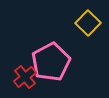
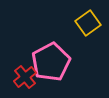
yellow square: rotated 10 degrees clockwise
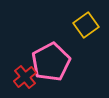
yellow square: moved 2 px left, 2 px down
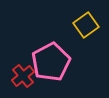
red cross: moved 2 px left, 1 px up
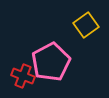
red cross: rotated 30 degrees counterclockwise
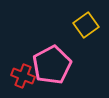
pink pentagon: moved 1 px right, 3 px down
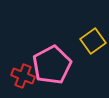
yellow square: moved 7 px right, 16 px down
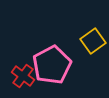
red cross: rotated 15 degrees clockwise
